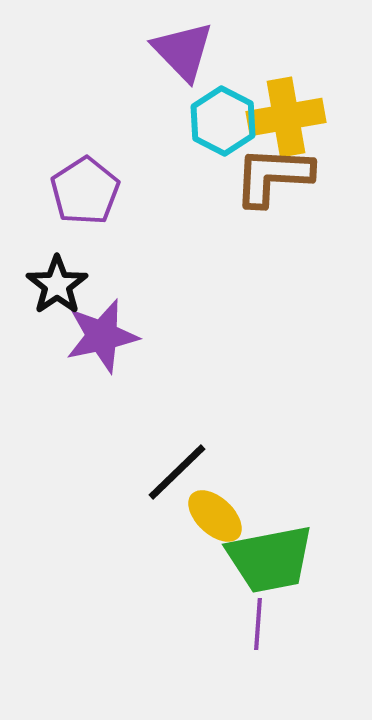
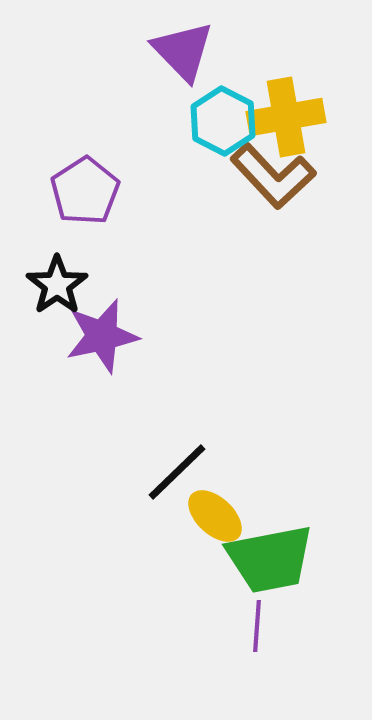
brown L-shape: rotated 136 degrees counterclockwise
purple line: moved 1 px left, 2 px down
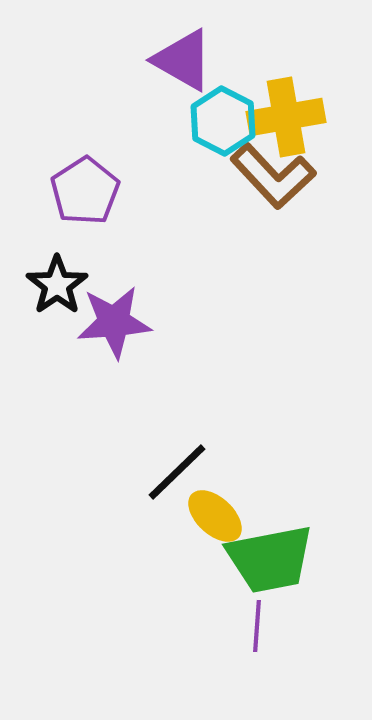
purple triangle: moved 9 px down; rotated 16 degrees counterclockwise
purple star: moved 12 px right, 14 px up; rotated 8 degrees clockwise
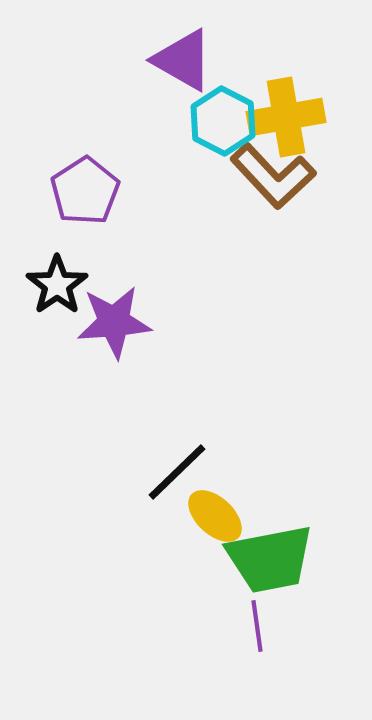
purple line: rotated 12 degrees counterclockwise
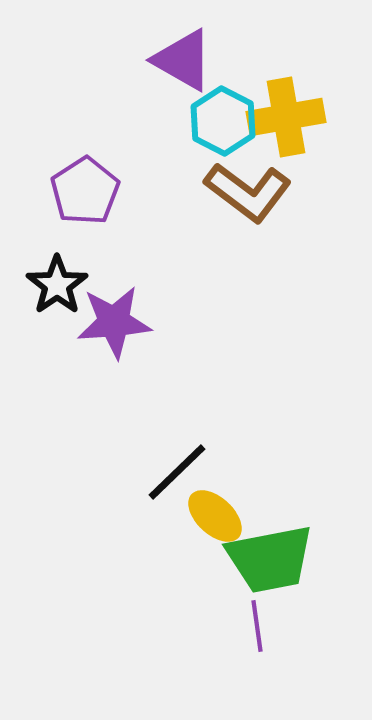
brown L-shape: moved 25 px left, 16 px down; rotated 10 degrees counterclockwise
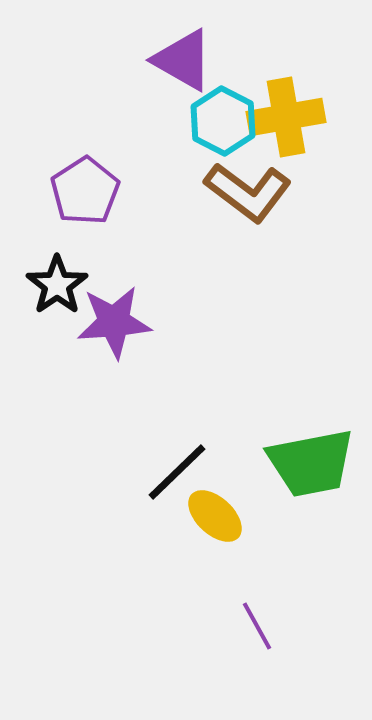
green trapezoid: moved 41 px right, 96 px up
purple line: rotated 21 degrees counterclockwise
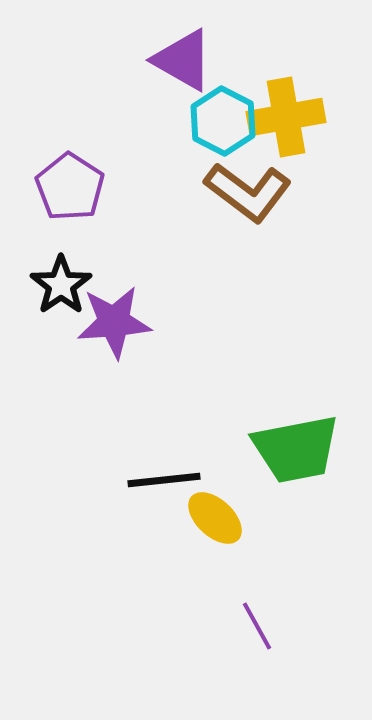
purple pentagon: moved 15 px left, 4 px up; rotated 6 degrees counterclockwise
black star: moved 4 px right
green trapezoid: moved 15 px left, 14 px up
black line: moved 13 px left, 8 px down; rotated 38 degrees clockwise
yellow ellipse: moved 2 px down
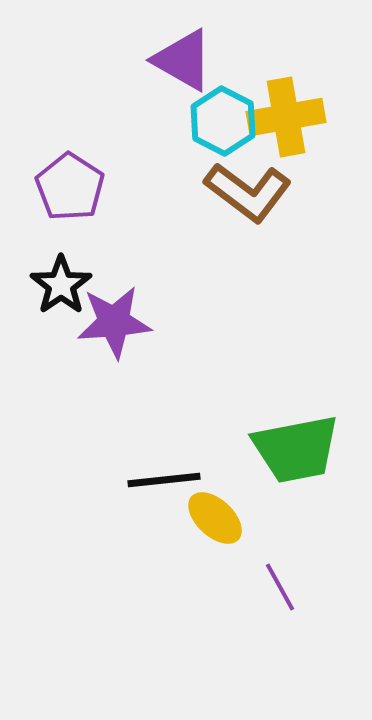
purple line: moved 23 px right, 39 px up
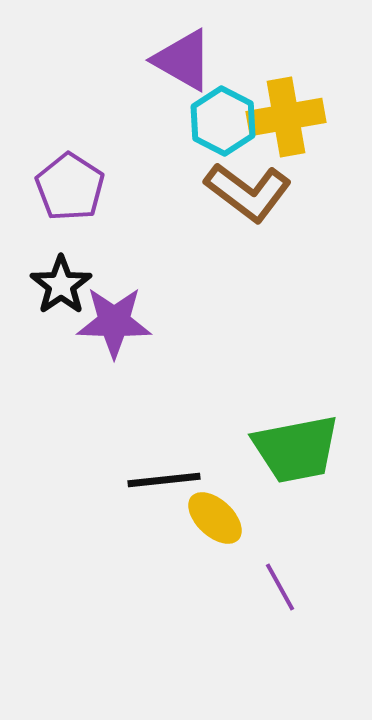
purple star: rotated 6 degrees clockwise
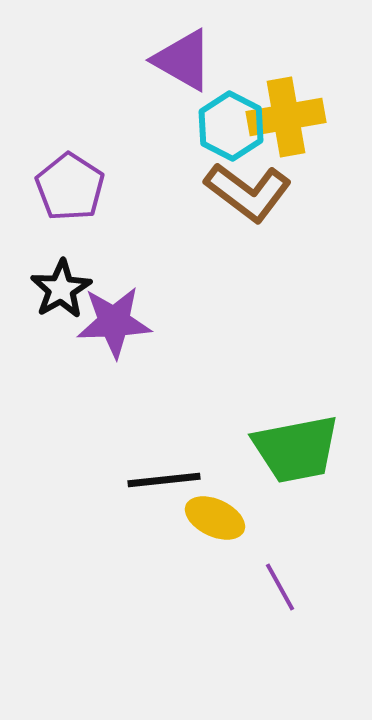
cyan hexagon: moved 8 px right, 5 px down
black star: moved 4 px down; rotated 4 degrees clockwise
purple star: rotated 4 degrees counterclockwise
yellow ellipse: rotated 18 degrees counterclockwise
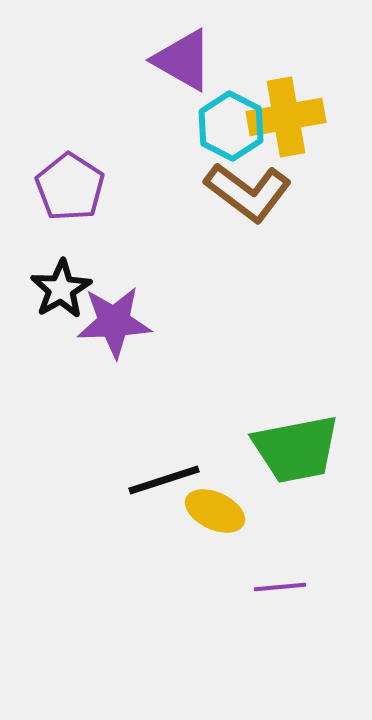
black line: rotated 12 degrees counterclockwise
yellow ellipse: moved 7 px up
purple line: rotated 66 degrees counterclockwise
